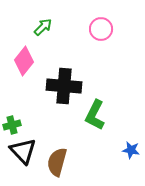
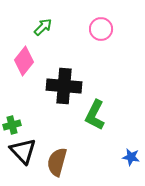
blue star: moved 7 px down
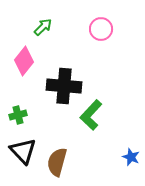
green L-shape: moved 4 px left; rotated 16 degrees clockwise
green cross: moved 6 px right, 10 px up
blue star: rotated 12 degrees clockwise
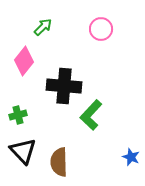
brown semicircle: moved 2 px right; rotated 16 degrees counterclockwise
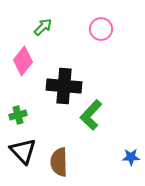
pink diamond: moved 1 px left
blue star: rotated 24 degrees counterclockwise
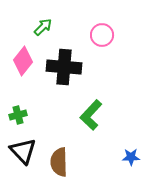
pink circle: moved 1 px right, 6 px down
black cross: moved 19 px up
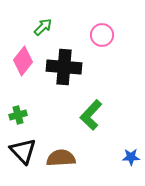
brown semicircle: moved 2 px right, 4 px up; rotated 88 degrees clockwise
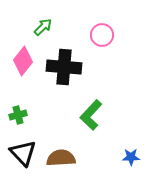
black triangle: moved 2 px down
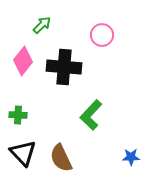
green arrow: moved 1 px left, 2 px up
green cross: rotated 18 degrees clockwise
brown semicircle: rotated 112 degrees counterclockwise
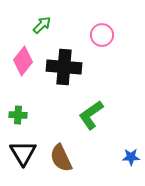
green L-shape: rotated 12 degrees clockwise
black triangle: rotated 12 degrees clockwise
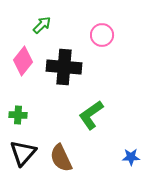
black triangle: rotated 12 degrees clockwise
